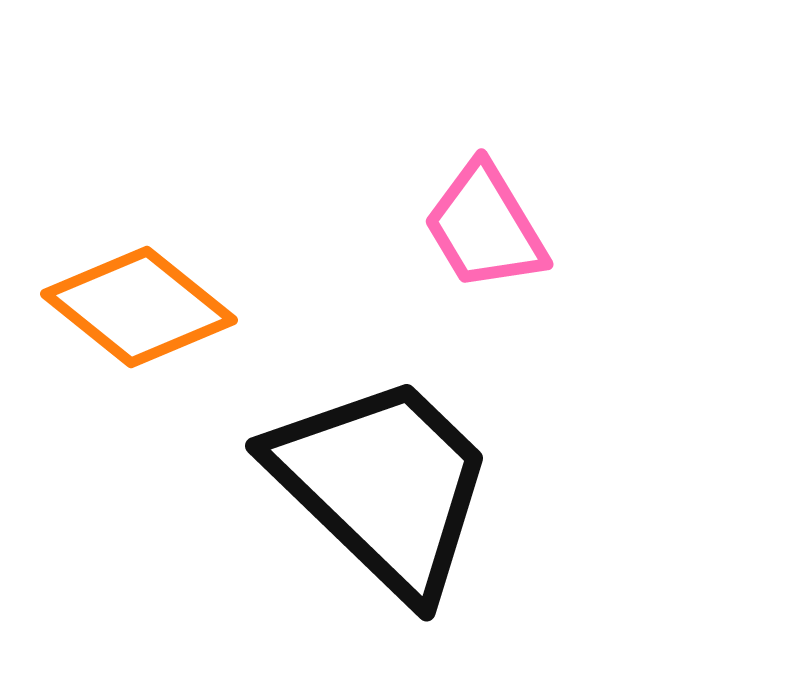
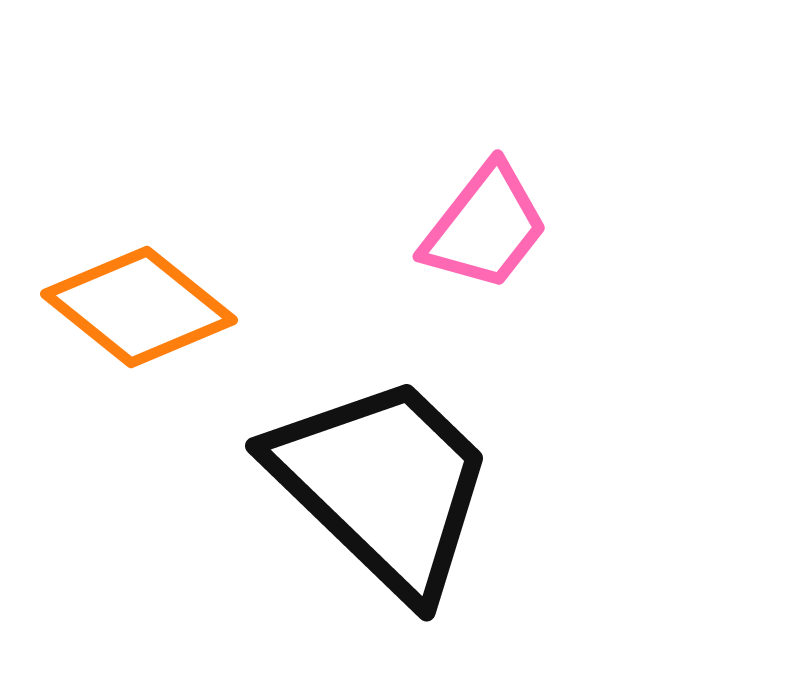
pink trapezoid: rotated 111 degrees counterclockwise
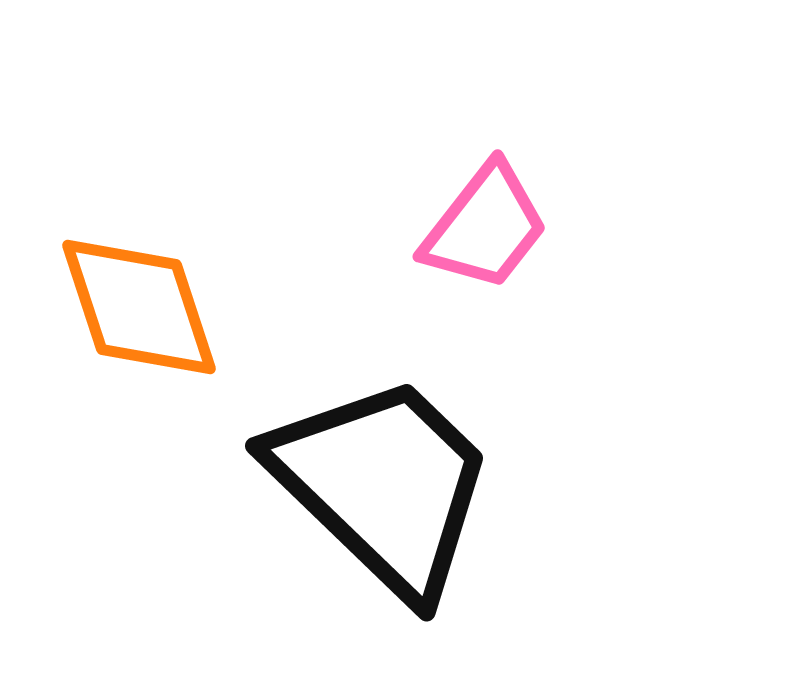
orange diamond: rotated 33 degrees clockwise
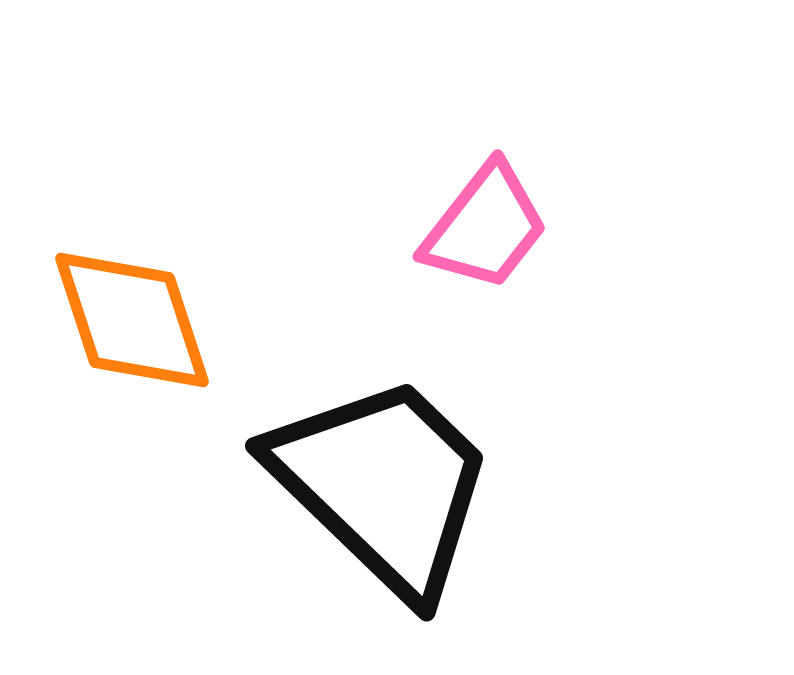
orange diamond: moved 7 px left, 13 px down
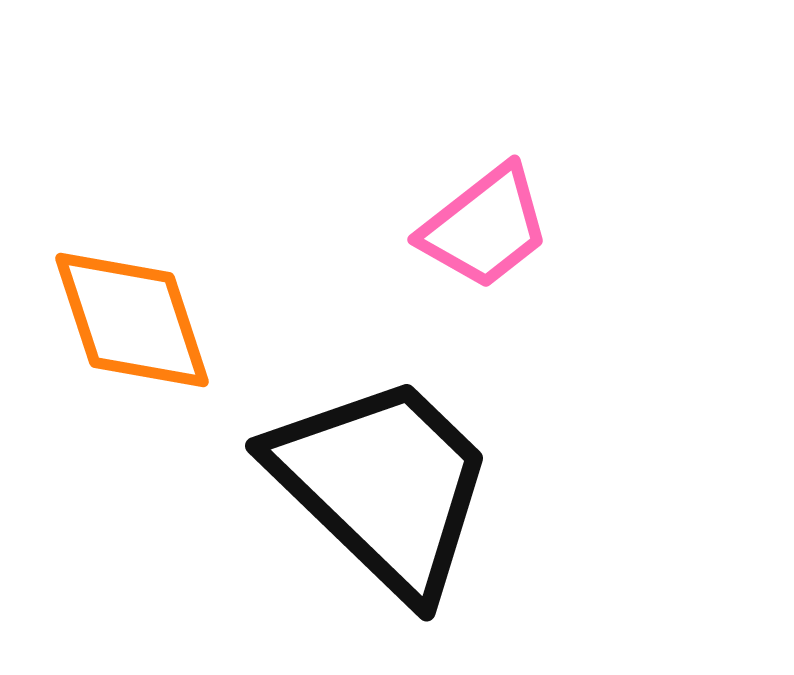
pink trapezoid: rotated 14 degrees clockwise
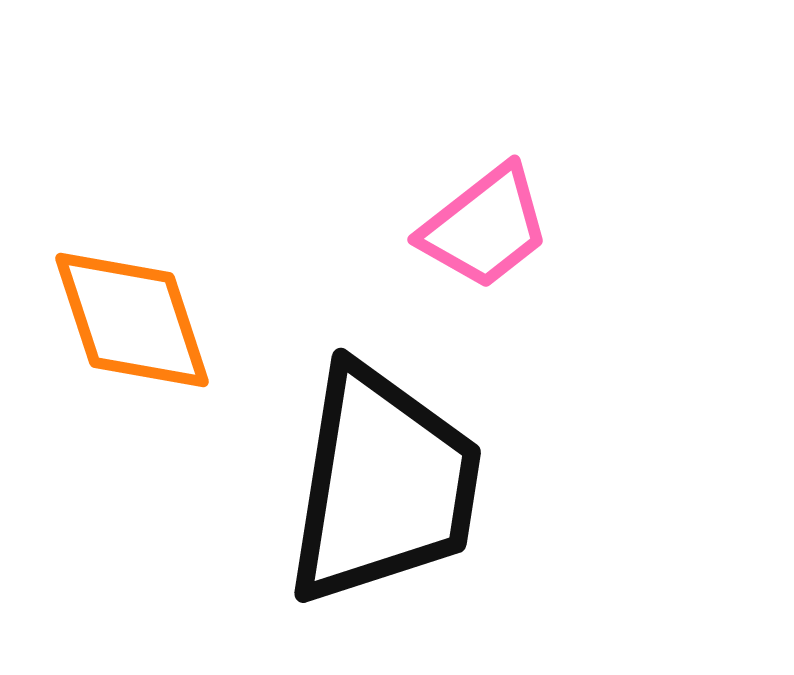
black trapezoid: rotated 55 degrees clockwise
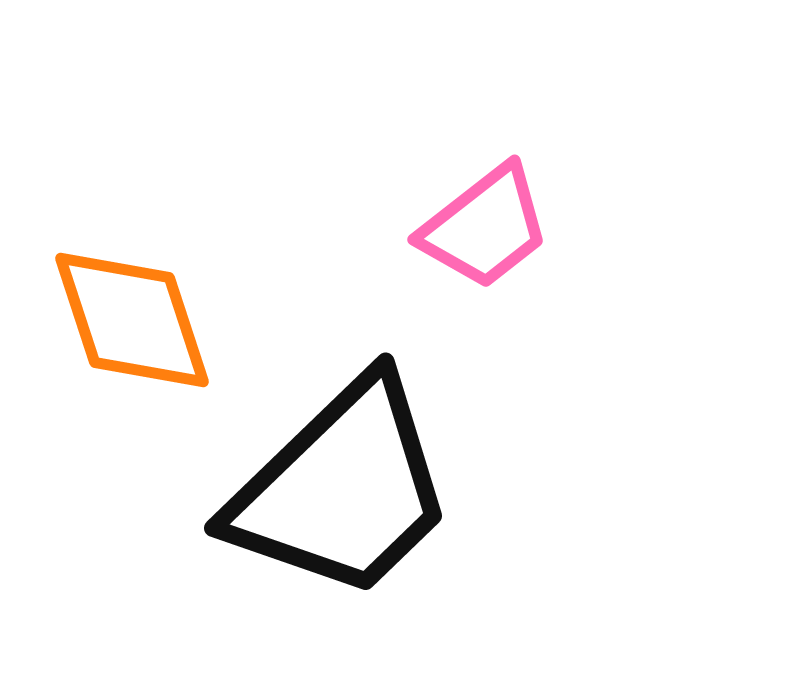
black trapezoid: moved 41 px left, 4 px down; rotated 37 degrees clockwise
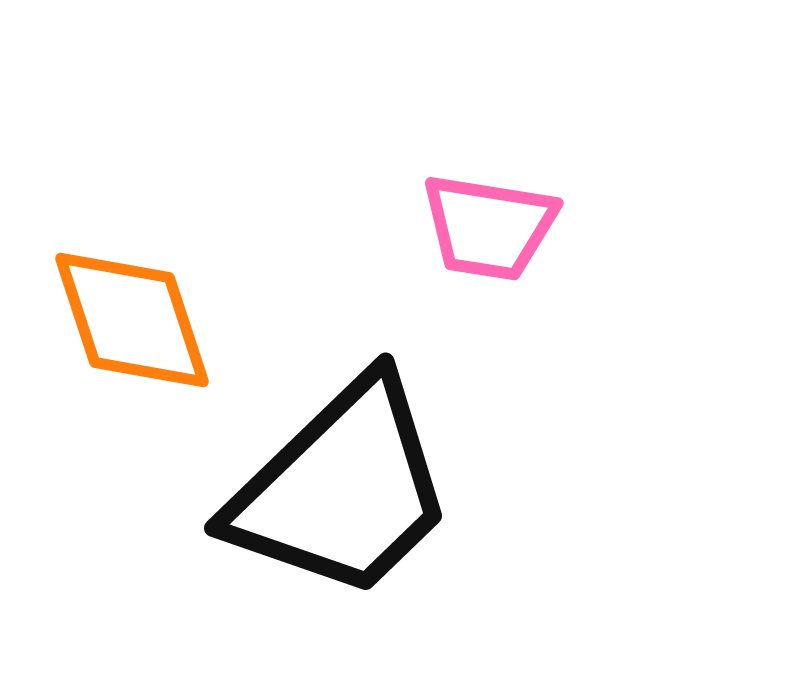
pink trapezoid: moved 4 px right; rotated 47 degrees clockwise
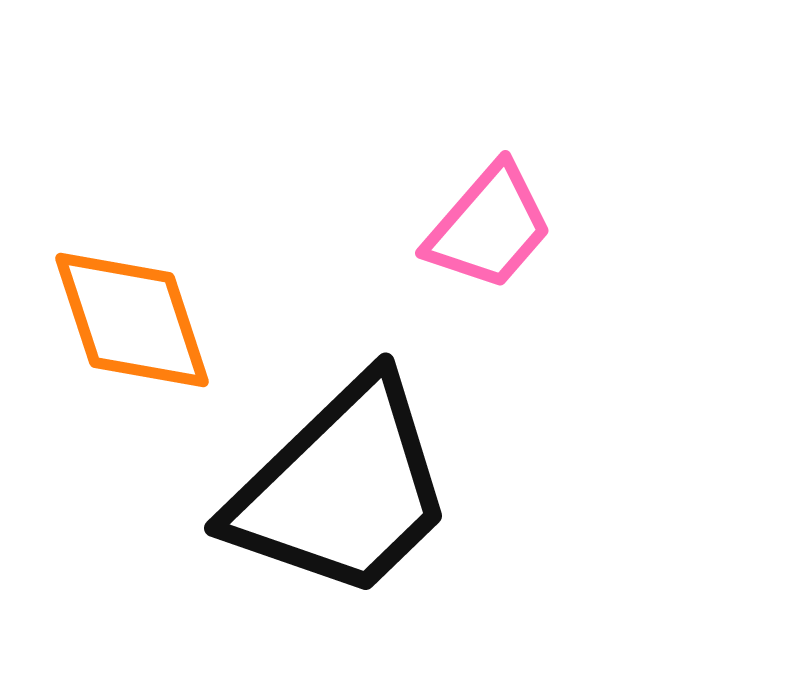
pink trapezoid: rotated 58 degrees counterclockwise
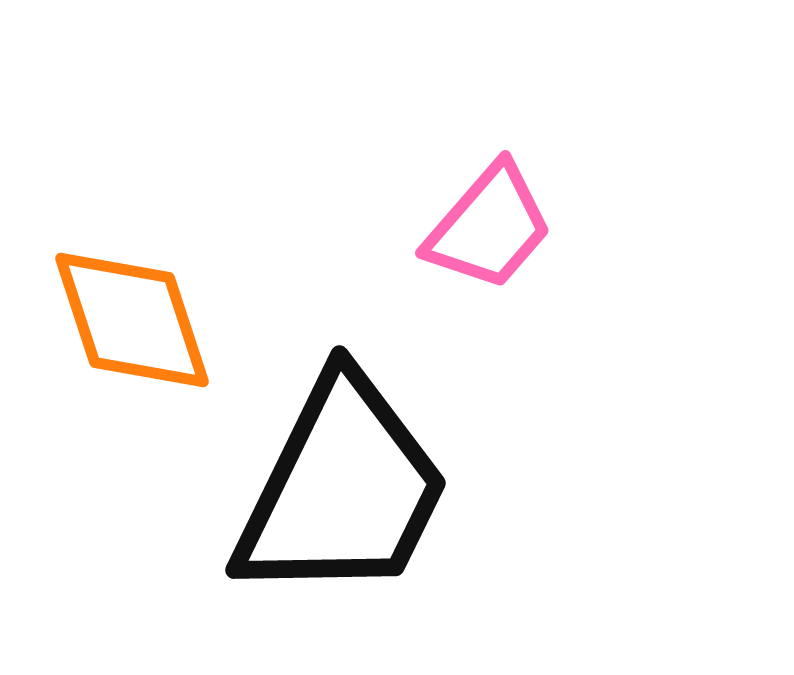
black trapezoid: rotated 20 degrees counterclockwise
